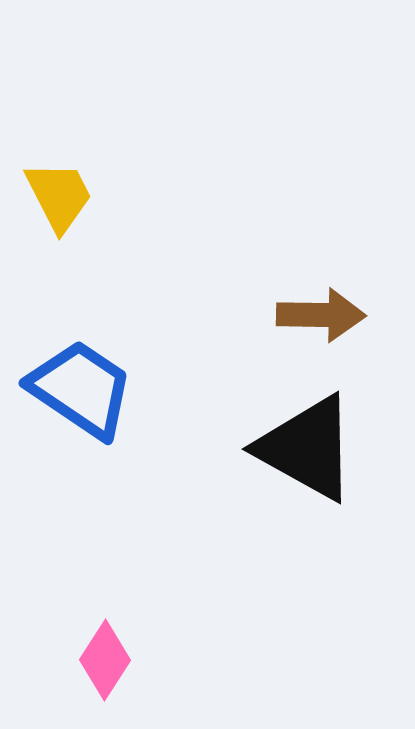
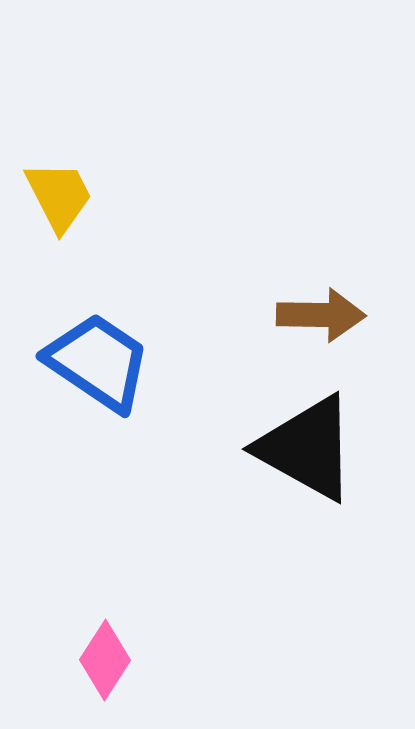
blue trapezoid: moved 17 px right, 27 px up
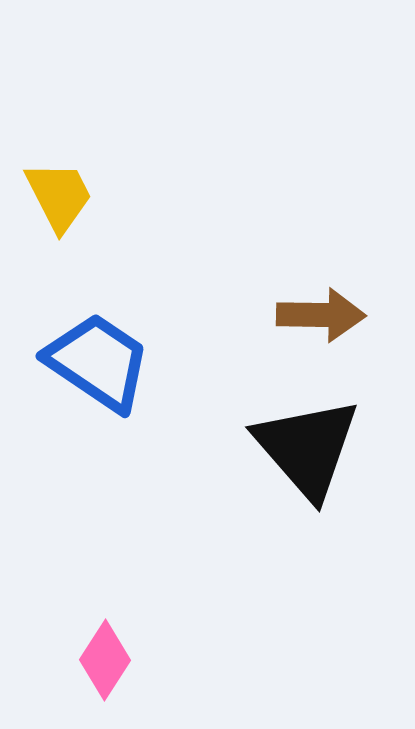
black triangle: rotated 20 degrees clockwise
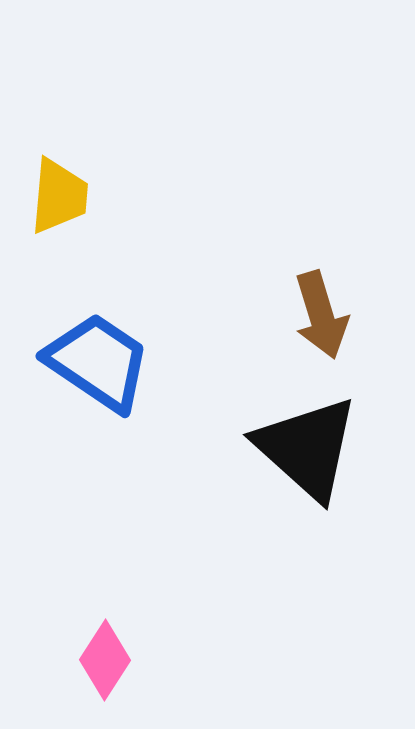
yellow trapezoid: rotated 32 degrees clockwise
brown arrow: rotated 72 degrees clockwise
black triangle: rotated 7 degrees counterclockwise
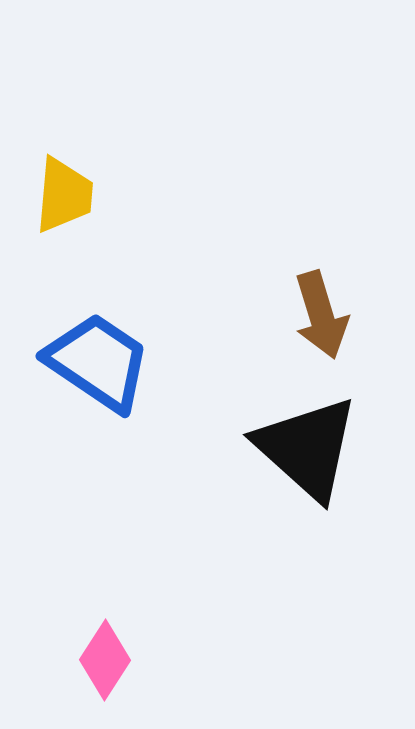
yellow trapezoid: moved 5 px right, 1 px up
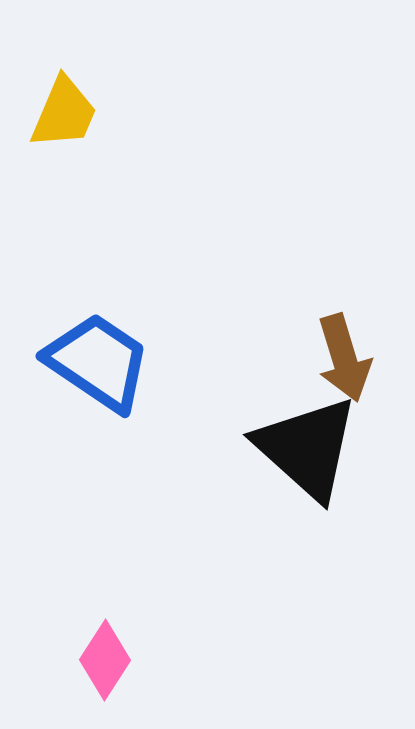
yellow trapezoid: moved 82 px up; rotated 18 degrees clockwise
brown arrow: moved 23 px right, 43 px down
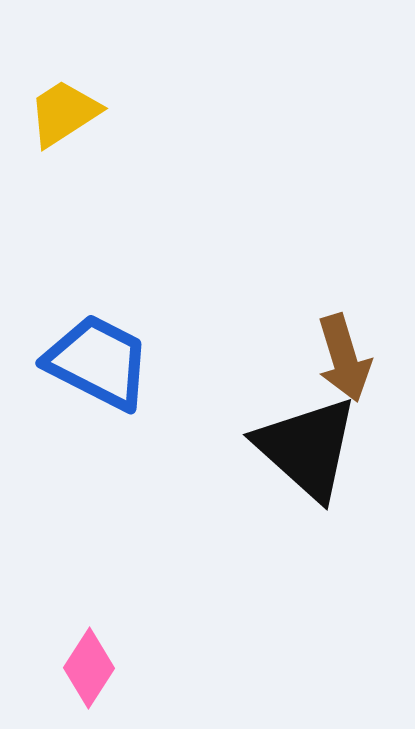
yellow trapezoid: rotated 146 degrees counterclockwise
blue trapezoid: rotated 7 degrees counterclockwise
pink diamond: moved 16 px left, 8 px down
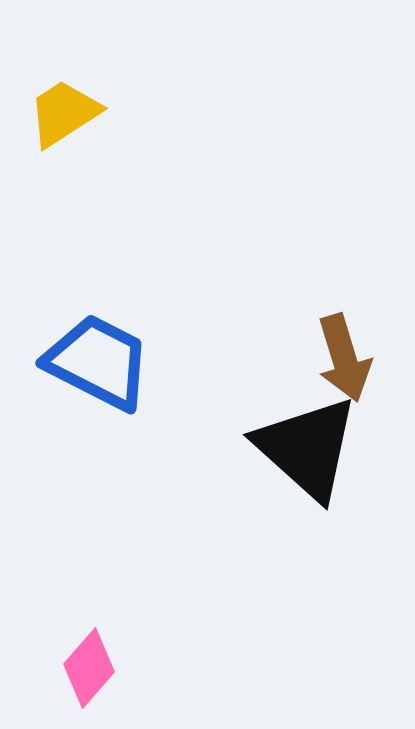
pink diamond: rotated 8 degrees clockwise
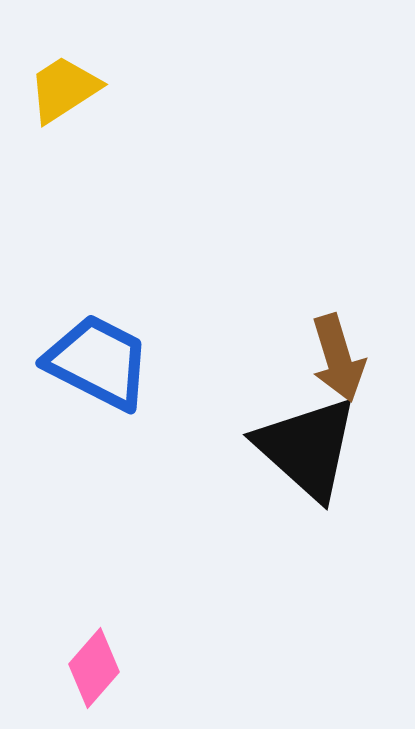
yellow trapezoid: moved 24 px up
brown arrow: moved 6 px left
pink diamond: moved 5 px right
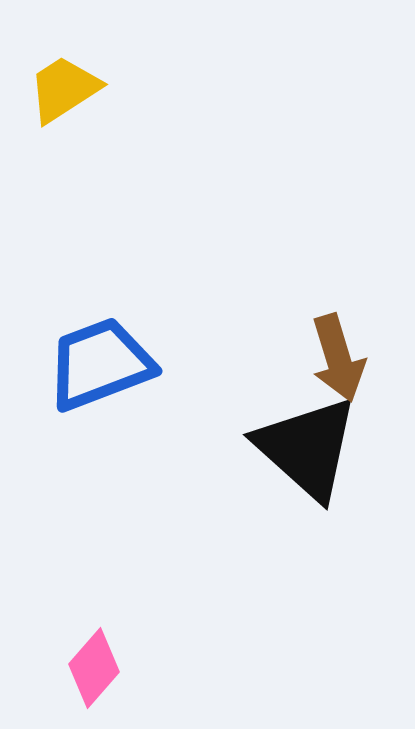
blue trapezoid: moved 2 px right, 2 px down; rotated 48 degrees counterclockwise
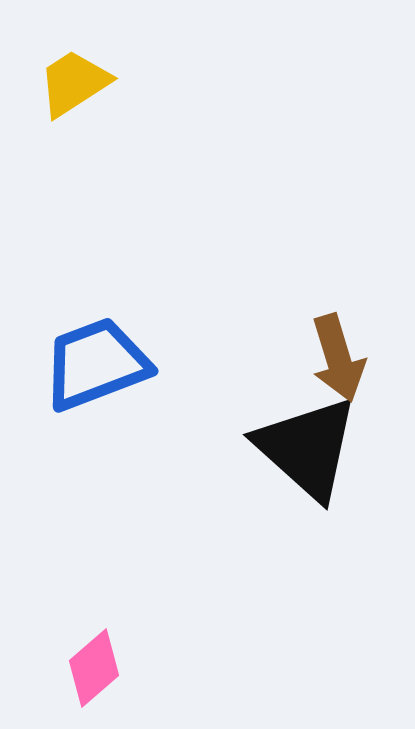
yellow trapezoid: moved 10 px right, 6 px up
blue trapezoid: moved 4 px left
pink diamond: rotated 8 degrees clockwise
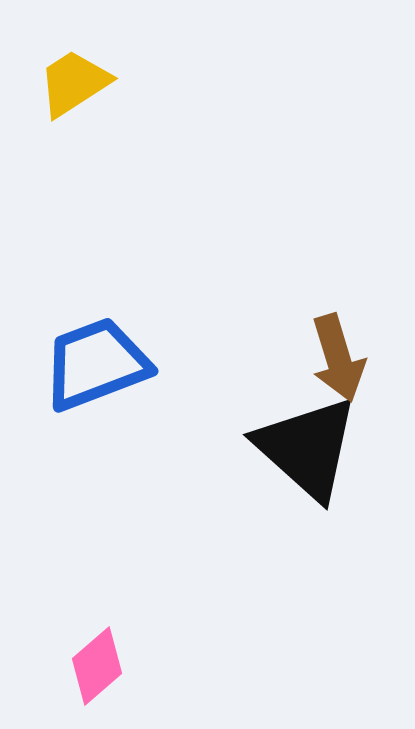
pink diamond: moved 3 px right, 2 px up
